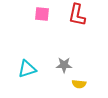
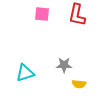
cyan triangle: moved 2 px left, 4 px down
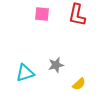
gray star: moved 8 px left; rotated 14 degrees counterclockwise
yellow semicircle: rotated 48 degrees counterclockwise
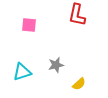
pink square: moved 13 px left, 11 px down
cyan triangle: moved 3 px left, 1 px up
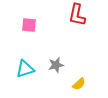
cyan triangle: moved 3 px right, 3 px up
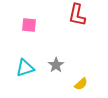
gray star: rotated 21 degrees counterclockwise
cyan triangle: moved 1 px up
yellow semicircle: moved 2 px right
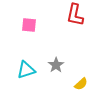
red L-shape: moved 2 px left
cyan triangle: moved 1 px right, 2 px down
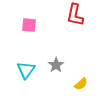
cyan triangle: rotated 36 degrees counterclockwise
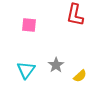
yellow semicircle: moved 1 px left, 8 px up
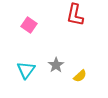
pink square: rotated 28 degrees clockwise
